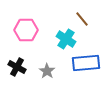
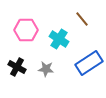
cyan cross: moved 7 px left
blue rectangle: moved 3 px right; rotated 28 degrees counterclockwise
gray star: moved 1 px left, 2 px up; rotated 28 degrees counterclockwise
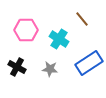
gray star: moved 4 px right
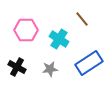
gray star: rotated 14 degrees counterclockwise
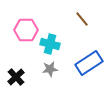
cyan cross: moved 9 px left, 5 px down; rotated 18 degrees counterclockwise
black cross: moved 1 px left, 10 px down; rotated 18 degrees clockwise
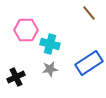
brown line: moved 7 px right, 6 px up
black cross: rotated 18 degrees clockwise
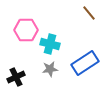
blue rectangle: moved 4 px left
